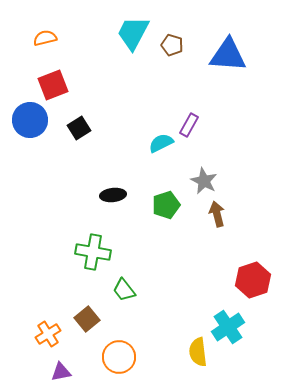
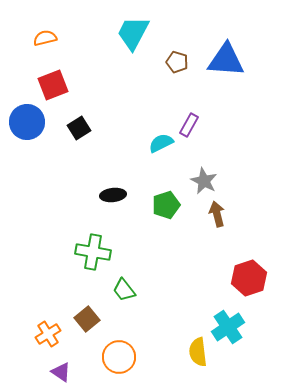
brown pentagon: moved 5 px right, 17 px down
blue triangle: moved 2 px left, 5 px down
blue circle: moved 3 px left, 2 px down
red hexagon: moved 4 px left, 2 px up
purple triangle: rotated 45 degrees clockwise
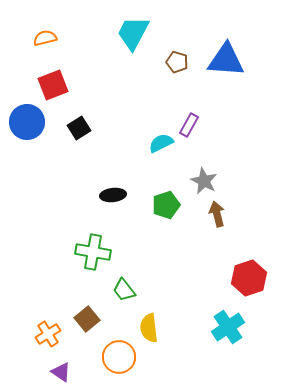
yellow semicircle: moved 49 px left, 24 px up
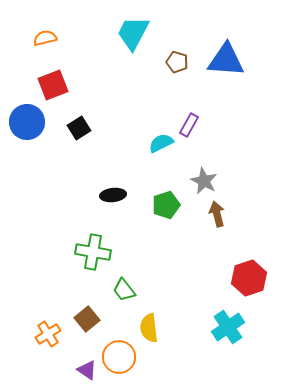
purple triangle: moved 26 px right, 2 px up
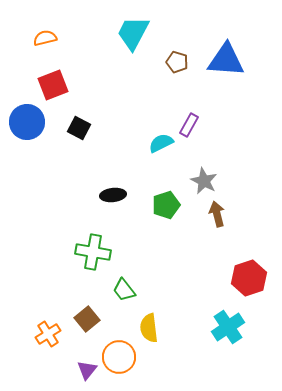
black square: rotated 30 degrees counterclockwise
purple triangle: rotated 35 degrees clockwise
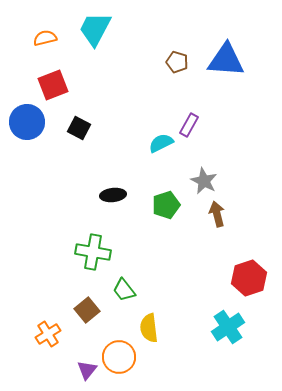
cyan trapezoid: moved 38 px left, 4 px up
brown square: moved 9 px up
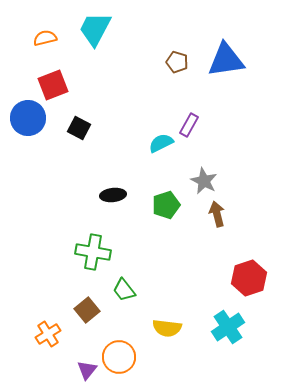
blue triangle: rotated 12 degrees counterclockwise
blue circle: moved 1 px right, 4 px up
yellow semicircle: moved 18 px right; rotated 76 degrees counterclockwise
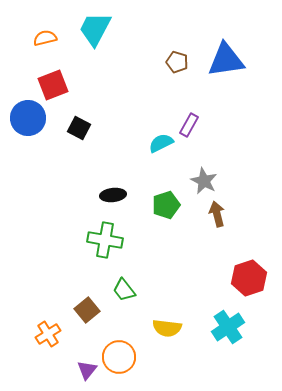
green cross: moved 12 px right, 12 px up
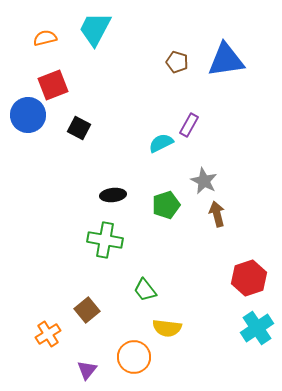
blue circle: moved 3 px up
green trapezoid: moved 21 px right
cyan cross: moved 29 px right, 1 px down
orange circle: moved 15 px right
